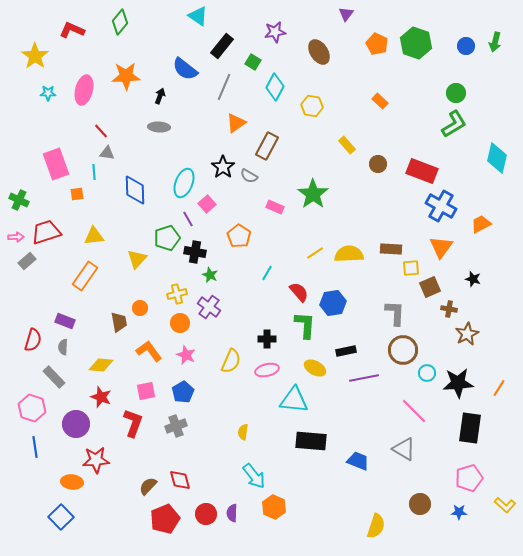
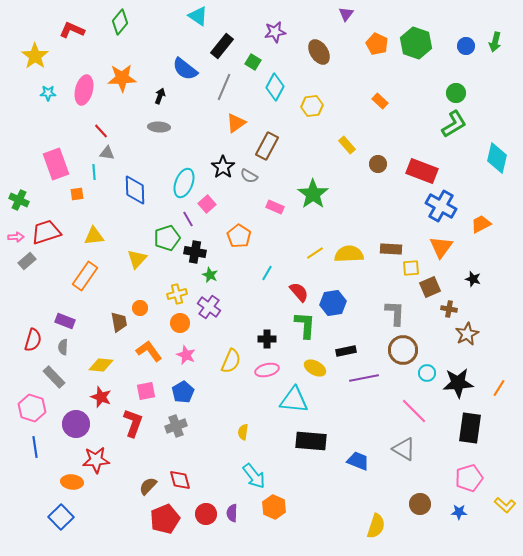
orange star at (126, 76): moved 4 px left, 2 px down
yellow hexagon at (312, 106): rotated 15 degrees counterclockwise
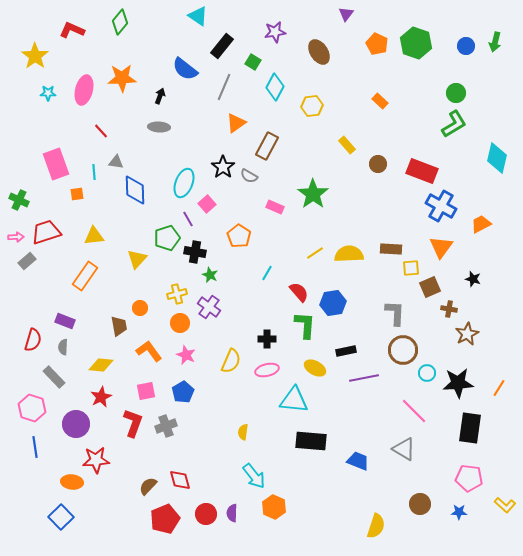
gray triangle at (107, 153): moved 9 px right, 9 px down
brown trapezoid at (119, 322): moved 4 px down
red star at (101, 397): rotated 25 degrees clockwise
gray cross at (176, 426): moved 10 px left
pink pentagon at (469, 478): rotated 24 degrees clockwise
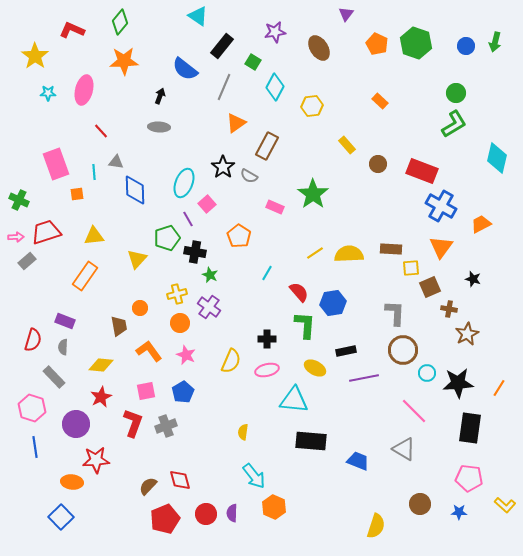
brown ellipse at (319, 52): moved 4 px up
orange star at (122, 78): moved 2 px right, 17 px up
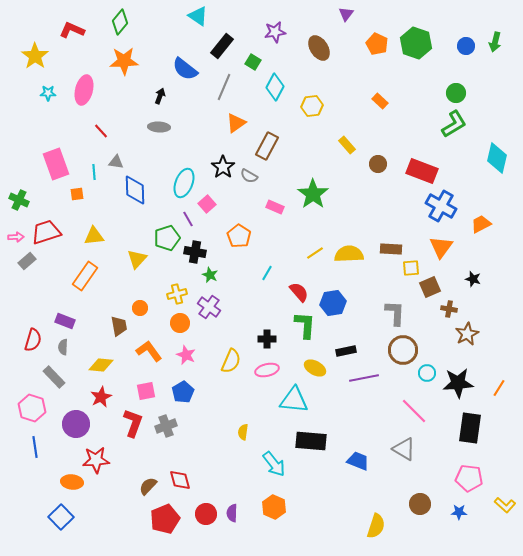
cyan arrow at (254, 476): moved 20 px right, 12 px up
